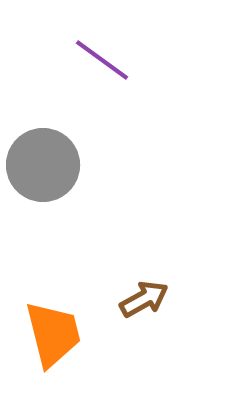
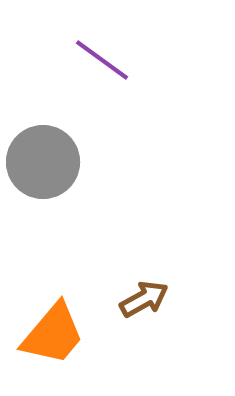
gray circle: moved 3 px up
orange trapezoid: rotated 54 degrees clockwise
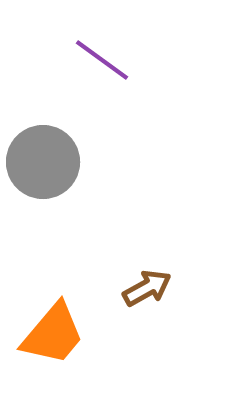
brown arrow: moved 3 px right, 11 px up
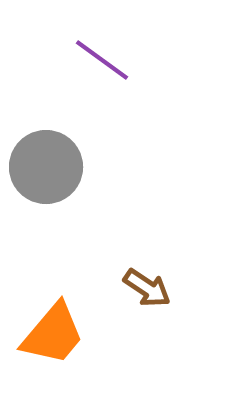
gray circle: moved 3 px right, 5 px down
brown arrow: rotated 63 degrees clockwise
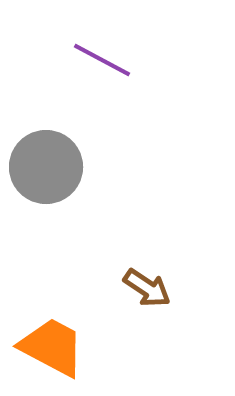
purple line: rotated 8 degrees counterclockwise
orange trapezoid: moved 1 px left, 13 px down; rotated 102 degrees counterclockwise
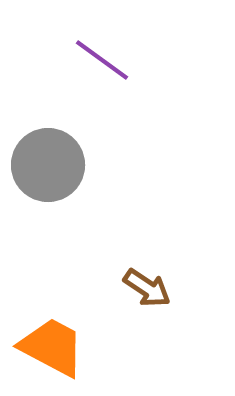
purple line: rotated 8 degrees clockwise
gray circle: moved 2 px right, 2 px up
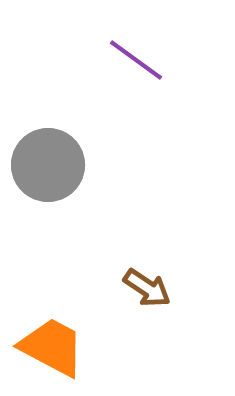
purple line: moved 34 px right
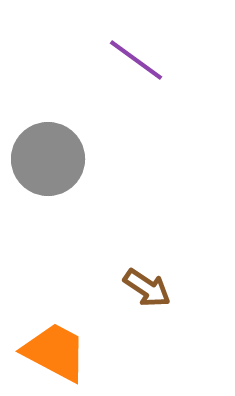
gray circle: moved 6 px up
orange trapezoid: moved 3 px right, 5 px down
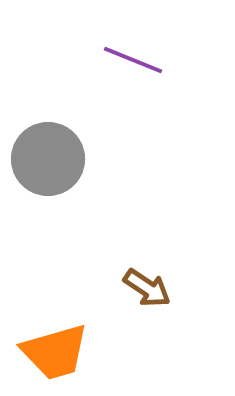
purple line: moved 3 px left; rotated 14 degrees counterclockwise
orange trapezoid: rotated 136 degrees clockwise
